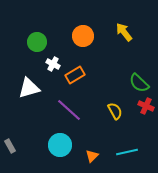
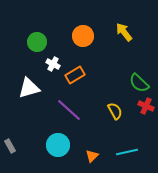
cyan circle: moved 2 px left
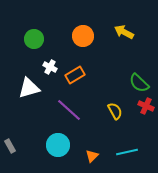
yellow arrow: rotated 24 degrees counterclockwise
green circle: moved 3 px left, 3 px up
white cross: moved 3 px left, 3 px down
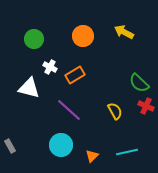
white triangle: rotated 30 degrees clockwise
cyan circle: moved 3 px right
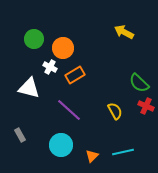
orange circle: moved 20 px left, 12 px down
gray rectangle: moved 10 px right, 11 px up
cyan line: moved 4 px left
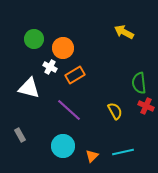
green semicircle: rotated 40 degrees clockwise
cyan circle: moved 2 px right, 1 px down
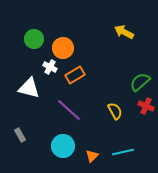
green semicircle: moved 1 px right, 1 px up; rotated 55 degrees clockwise
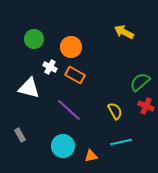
orange circle: moved 8 px right, 1 px up
orange rectangle: rotated 60 degrees clockwise
cyan line: moved 2 px left, 10 px up
orange triangle: moved 1 px left; rotated 32 degrees clockwise
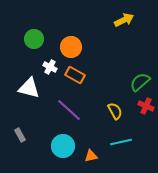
yellow arrow: moved 12 px up; rotated 126 degrees clockwise
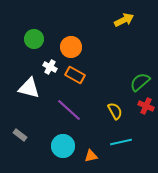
gray rectangle: rotated 24 degrees counterclockwise
